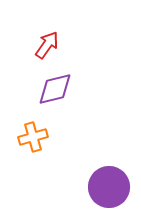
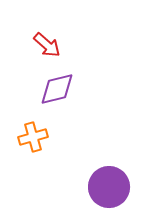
red arrow: rotated 96 degrees clockwise
purple diamond: moved 2 px right
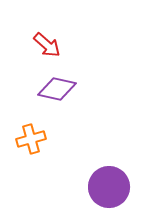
purple diamond: rotated 27 degrees clockwise
orange cross: moved 2 px left, 2 px down
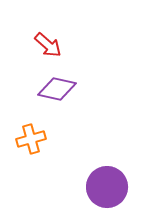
red arrow: moved 1 px right
purple circle: moved 2 px left
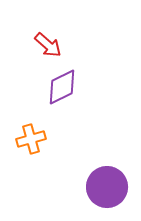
purple diamond: moved 5 px right, 2 px up; rotated 39 degrees counterclockwise
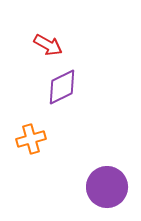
red arrow: rotated 12 degrees counterclockwise
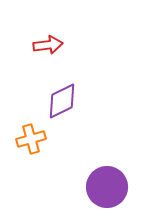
red arrow: rotated 36 degrees counterclockwise
purple diamond: moved 14 px down
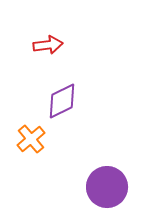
orange cross: rotated 24 degrees counterclockwise
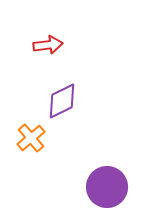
orange cross: moved 1 px up
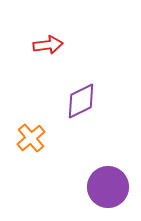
purple diamond: moved 19 px right
purple circle: moved 1 px right
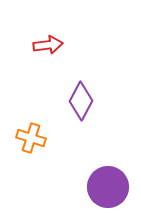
purple diamond: rotated 36 degrees counterclockwise
orange cross: rotated 32 degrees counterclockwise
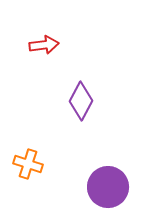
red arrow: moved 4 px left
orange cross: moved 3 px left, 26 px down
